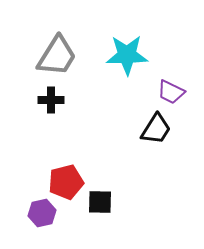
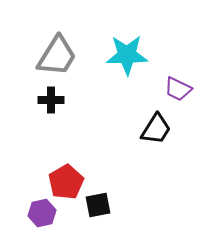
purple trapezoid: moved 7 px right, 3 px up
red pentagon: rotated 16 degrees counterclockwise
black square: moved 2 px left, 3 px down; rotated 12 degrees counterclockwise
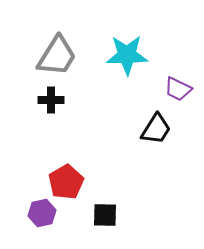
black square: moved 7 px right, 10 px down; rotated 12 degrees clockwise
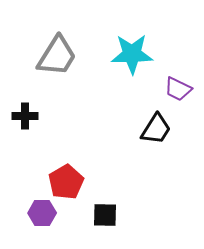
cyan star: moved 5 px right, 1 px up
black cross: moved 26 px left, 16 px down
purple hexagon: rotated 12 degrees clockwise
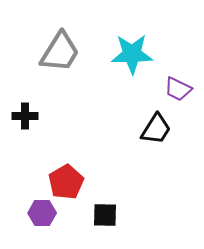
gray trapezoid: moved 3 px right, 4 px up
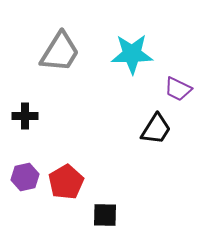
purple hexagon: moved 17 px left, 36 px up; rotated 12 degrees counterclockwise
